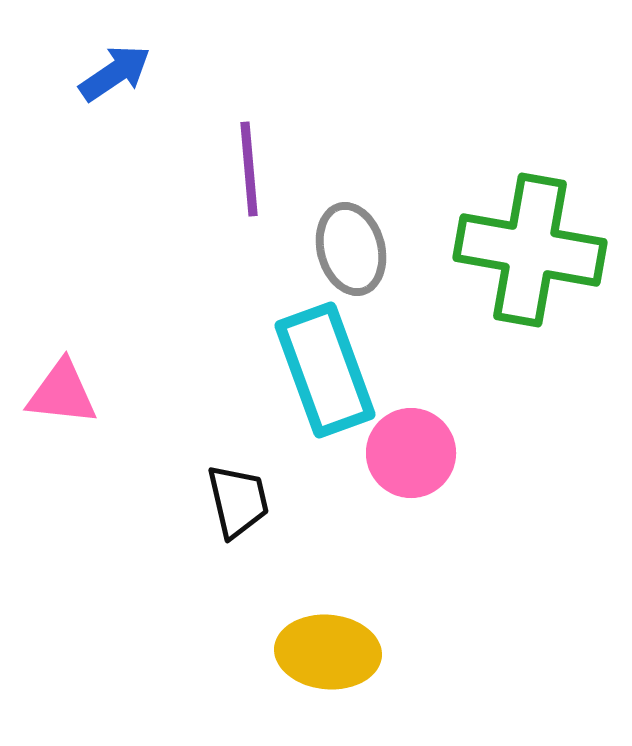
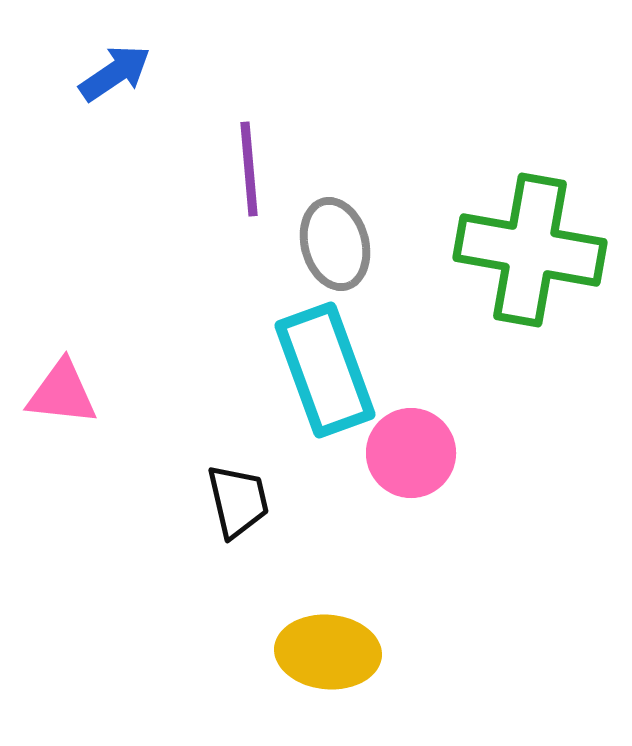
gray ellipse: moved 16 px left, 5 px up
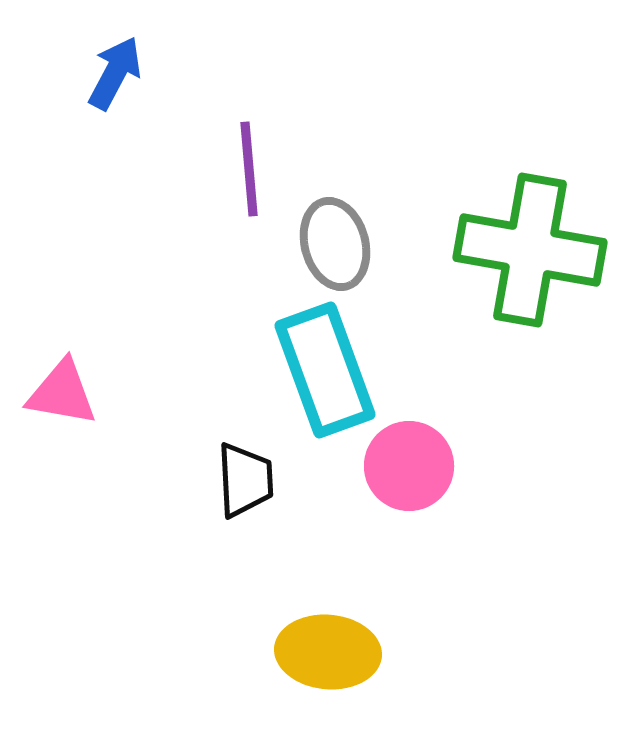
blue arrow: rotated 28 degrees counterclockwise
pink triangle: rotated 4 degrees clockwise
pink circle: moved 2 px left, 13 px down
black trapezoid: moved 7 px right, 21 px up; rotated 10 degrees clockwise
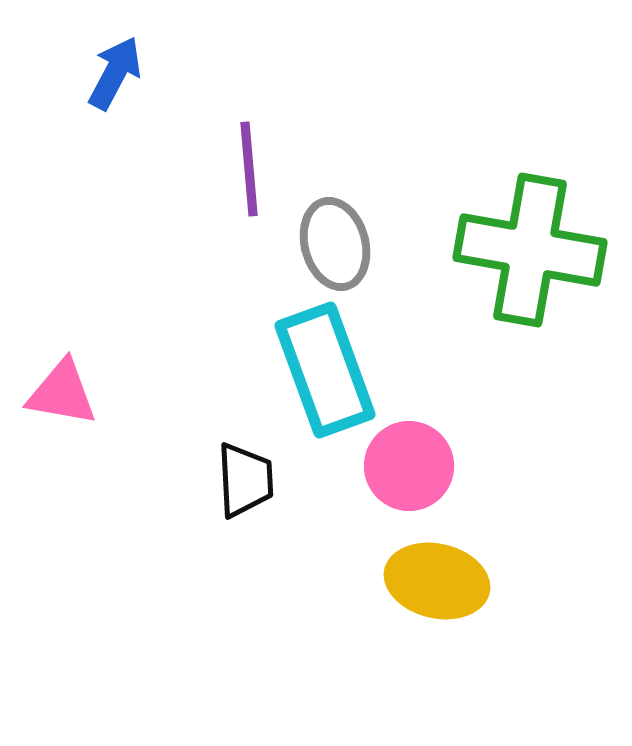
yellow ellipse: moved 109 px right, 71 px up; rotated 8 degrees clockwise
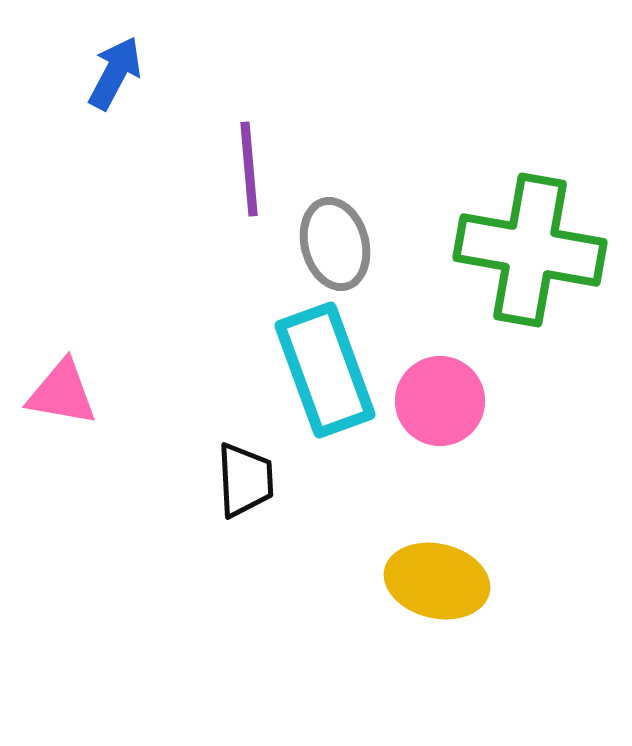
pink circle: moved 31 px right, 65 px up
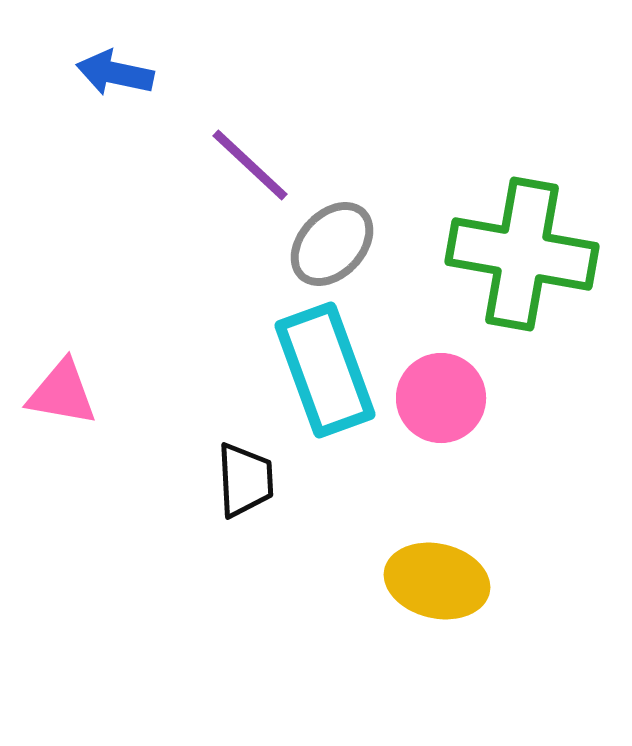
blue arrow: rotated 106 degrees counterclockwise
purple line: moved 1 px right, 4 px up; rotated 42 degrees counterclockwise
gray ellipse: moved 3 px left; rotated 58 degrees clockwise
green cross: moved 8 px left, 4 px down
pink circle: moved 1 px right, 3 px up
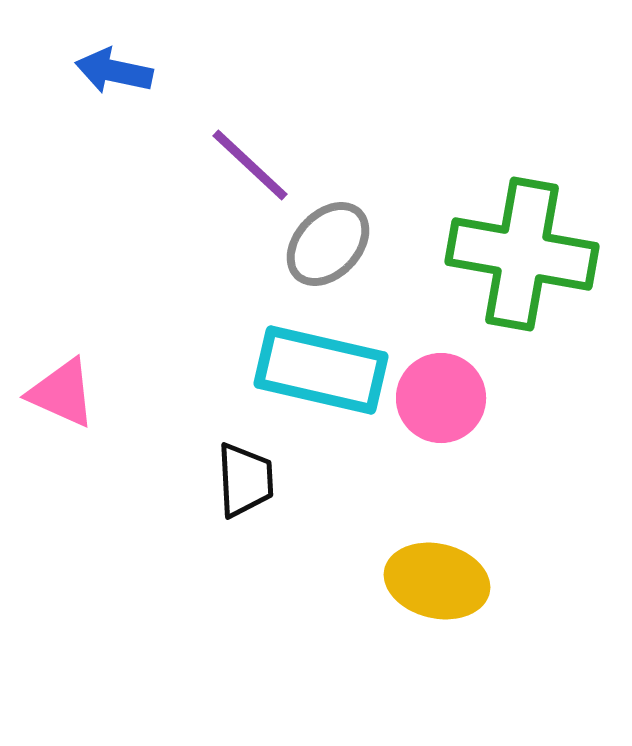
blue arrow: moved 1 px left, 2 px up
gray ellipse: moved 4 px left
cyan rectangle: moved 4 px left; rotated 57 degrees counterclockwise
pink triangle: rotated 14 degrees clockwise
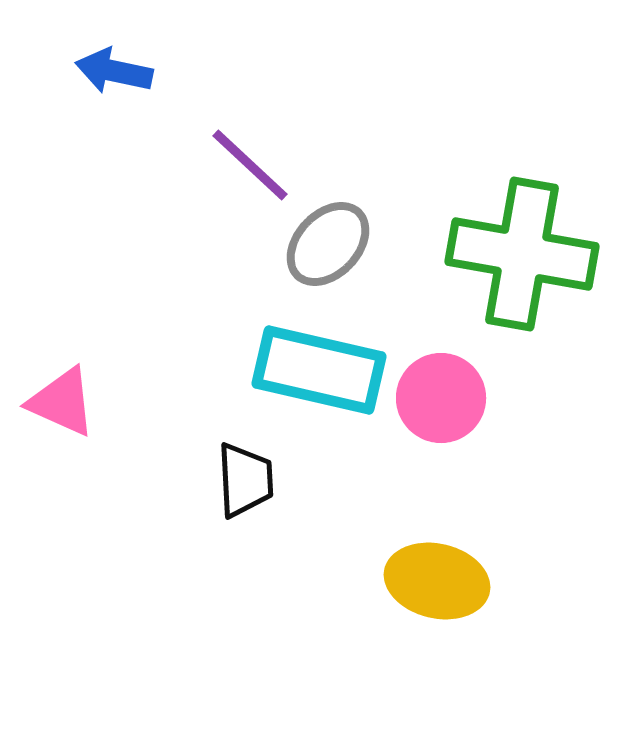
cyan rectangle: moved 2 px left
pink triangle: moved 9 px down
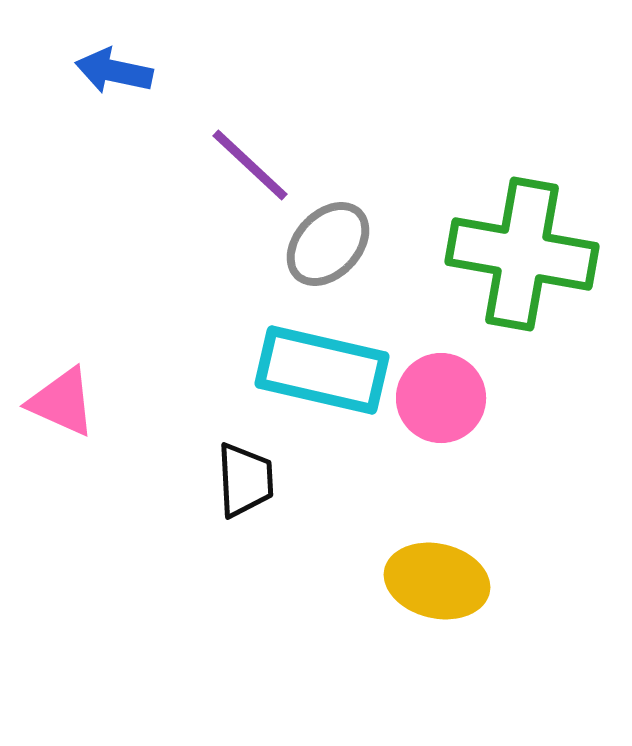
cyan rectangle: moved 3 px right
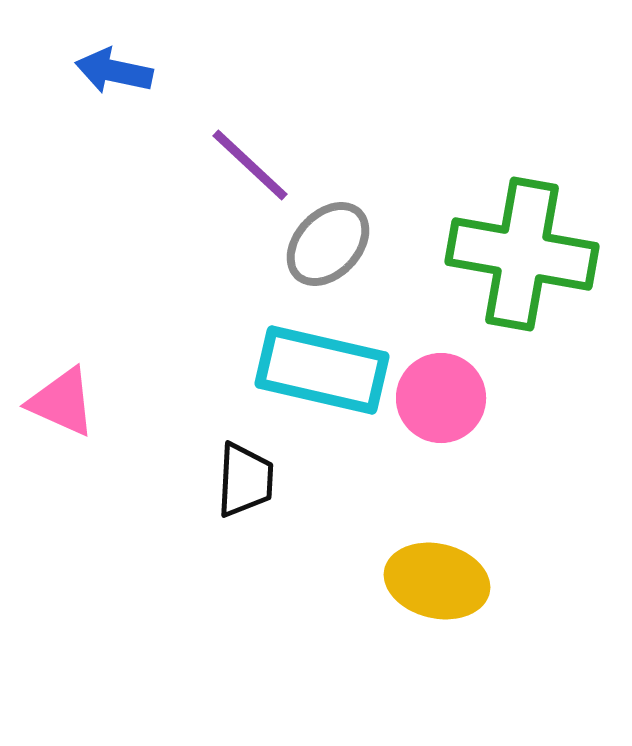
black trapezoid: rotated 6 degrees clockwise
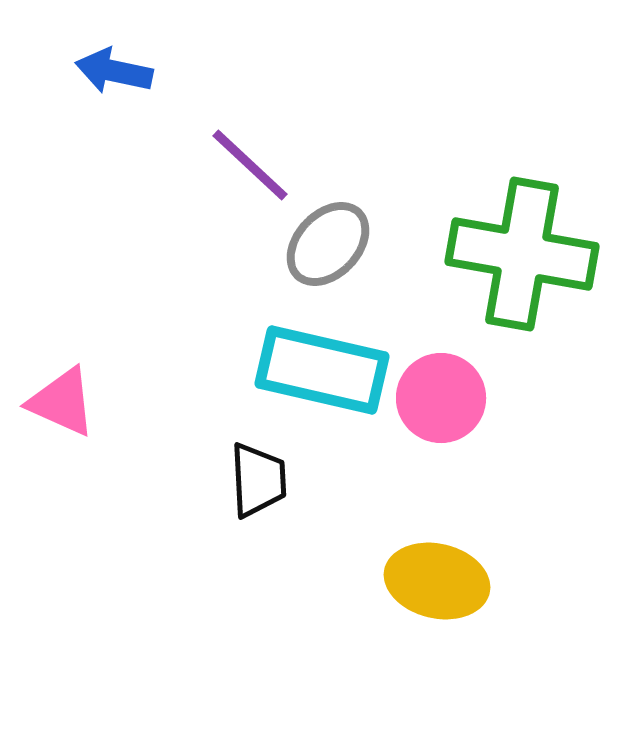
black trapezoid: moved 13 px right; rotated 6 degrees counterclockwise
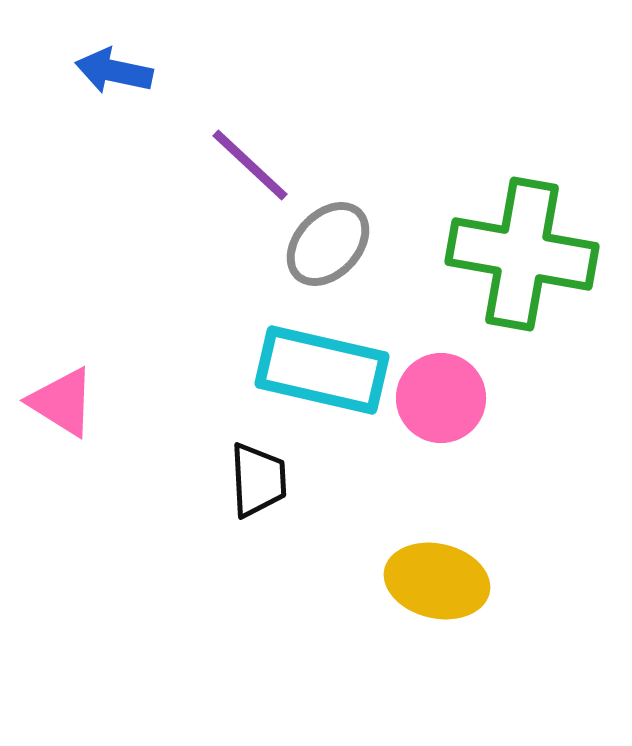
pink triangle: rotated 8 degrees clockwise
